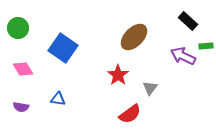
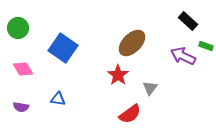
brown ellipse: moved 2 px left, 6 px down
green rectangle: rotated 24 degrees clockwise
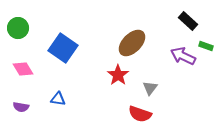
red semicircle: moved 10 px right; rotated 55 degrees clockwise
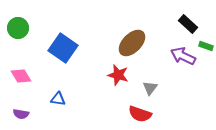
black rectangle: moved 3 px down
pink diamond: moved 2 px left, 7 px down
red star: rotated 20 degrees counterclockwise
purple semicircle: moved 7 px down
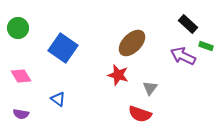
blue triangle: rotated 28 degrees clockwise
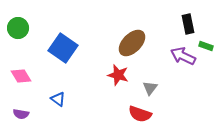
black rectangle: rotated 36 degrees clockwise
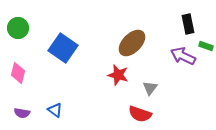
pink diamond: moved 3 px left, 3 px up; rotated 45 degrees clockwise
blue triangle: moved 3 px left, 11 px down
purple semicircle: moved 1 px right, 1 px up
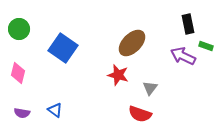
green circle: moved 1 px right, 1 px down
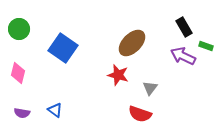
black rectangle: moved 4 px left, 3 px down; rotated 18 degrees counterclockwise
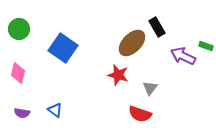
black rectangle: moved 27 px left
